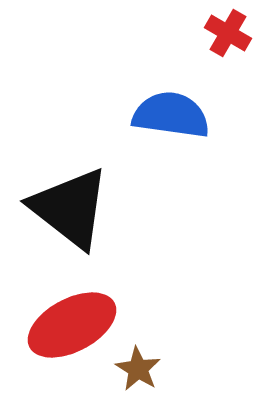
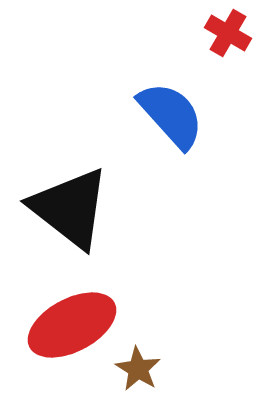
blue semicircle: rotated 40 degrees clockwise
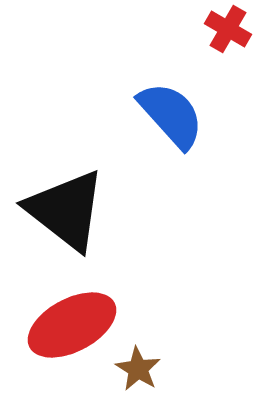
red cross: moved 4 px up
black triangle: moved 4 px left, 2 px down
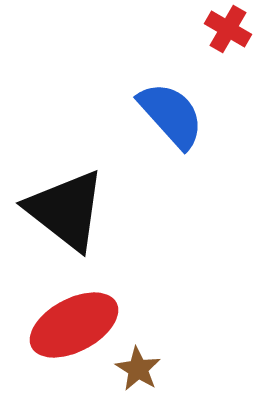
red ellipse: moved 2 px right
